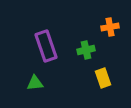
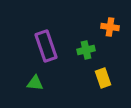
orange cross: rotated 18 degrees clockwise
green triangle: rotated 12 degrees clockwise
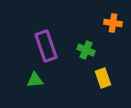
orange cross: moved 3 px right, 4 px up
green cross: rotated 36 degrees clockwise
green triangle: moved 3 px up; rotated 12 degrees counterclockwise
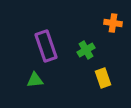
green cross: rotated 36 degrees clockwise
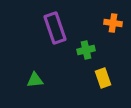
purple rectangle: moved 9 px right, 18 px up
green cross: rotated 18 degrees clockwise
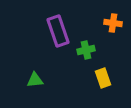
purple rectangle: moved 3 px right, 3 px down
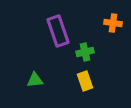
green cross: moved 1 px left, 2 px down
yellow rectangle: moved 18 px left, 3 px down
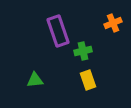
orange cross: rotated 30 degrees counterclockwise
green cross: moved 2 px left, 1 px up
yellow rectangle: moved 3 px right, 1 px up
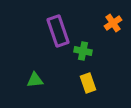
orange cross: rotated 12 degrees counterclockwise
green cross: rotated 24 degrees clockwise
yellow rectangle: moved 3 px down
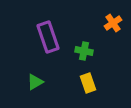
purple rectangle: moved 10 px left, 6 px down
green cross: moved 1 px right
green triangle: moved 2 px down; rotated 24 degrees counterclockwise
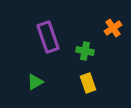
orange cross: moved 5 px down
green cross: moved 1 px right
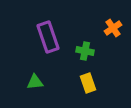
green triangle: rotated 24 degrees clockwise
